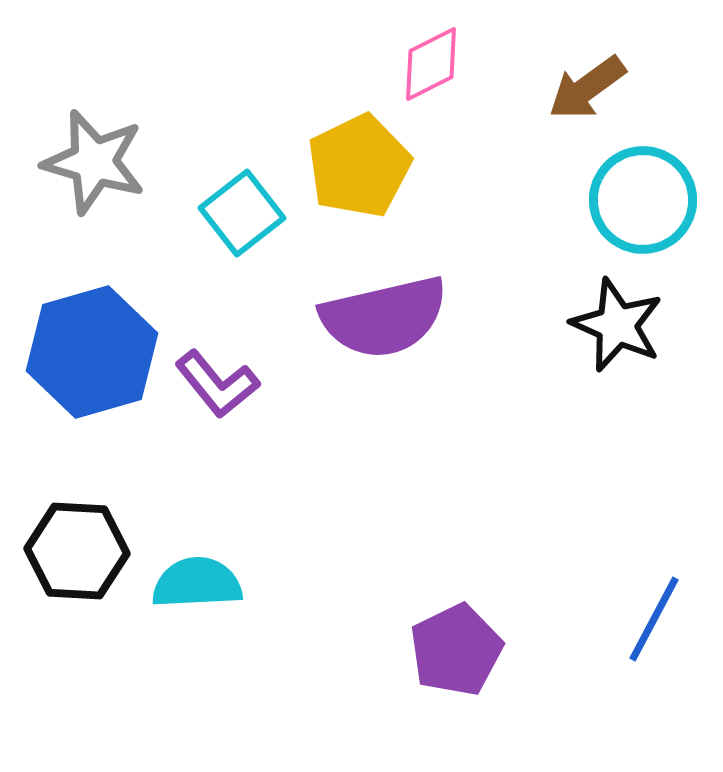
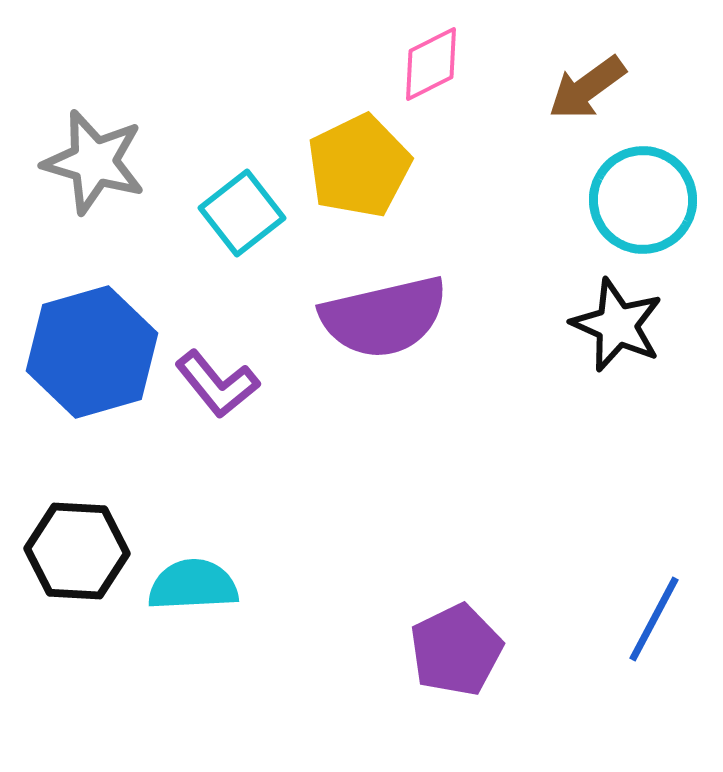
cyan semicircle: moved 4 px left, 2 px down
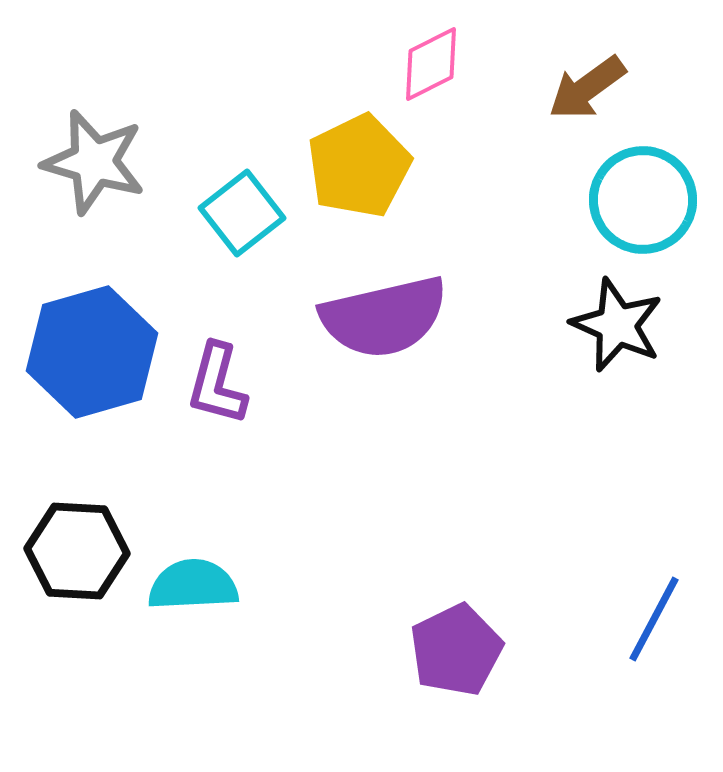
purple L-shape: rotated 54 degrees clockwise
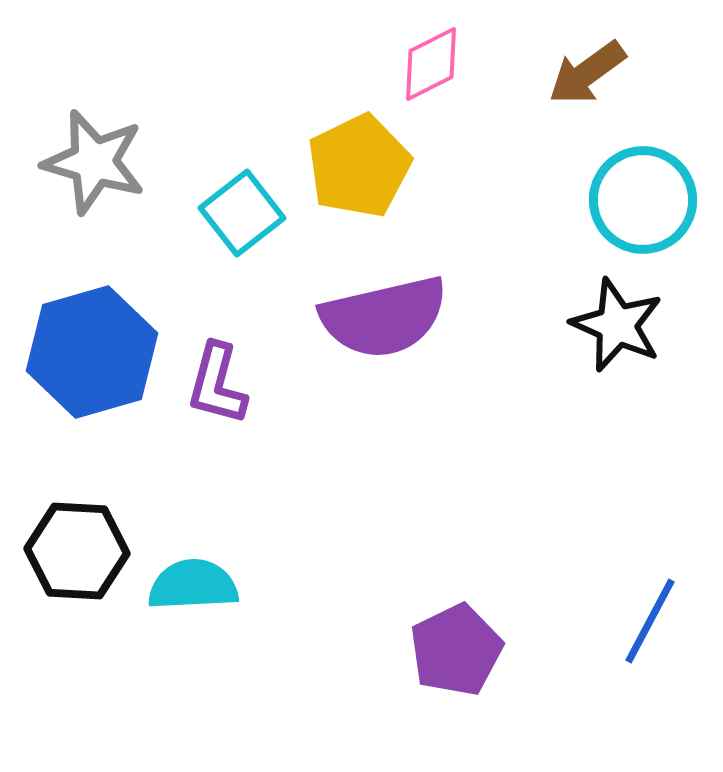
brown arrow: moved 15 px up
blue line: moved 4 px left, 2 px down
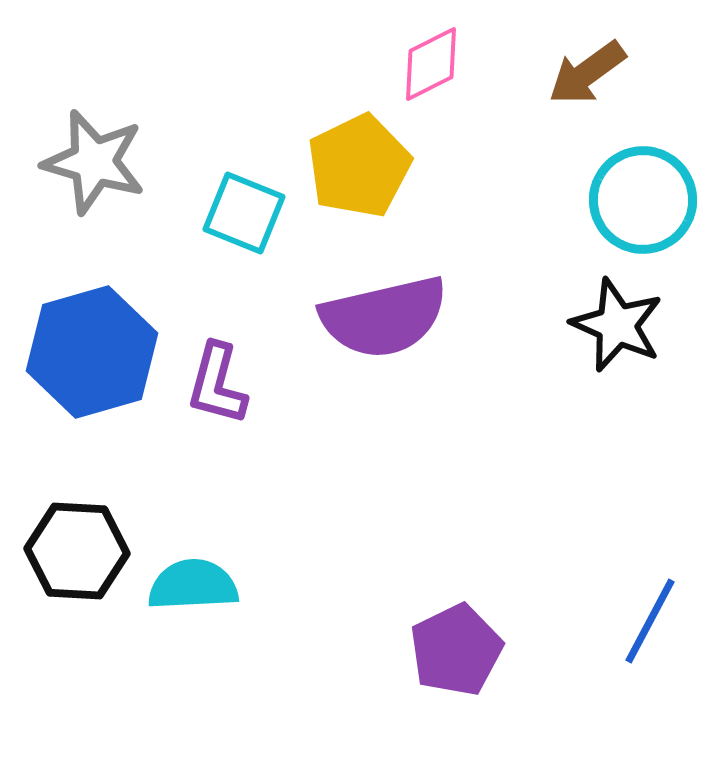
cyan square: moved 2 px right; rotated 30 degrees counterclockwise
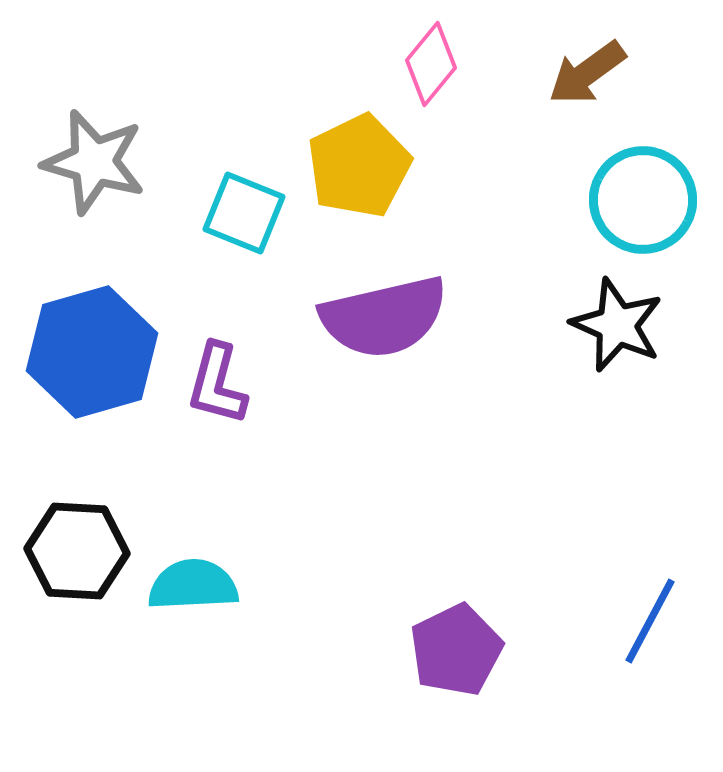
pink diamond: rotated 24 degrees counterclockwise
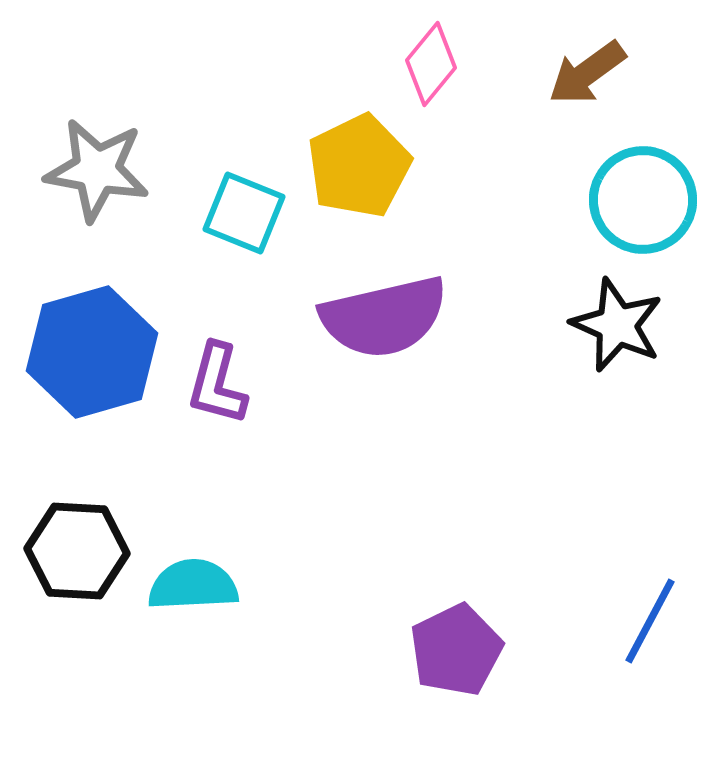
gray star: moved 3 px right, 8 px down; rotated 6 degrees counterclockwise
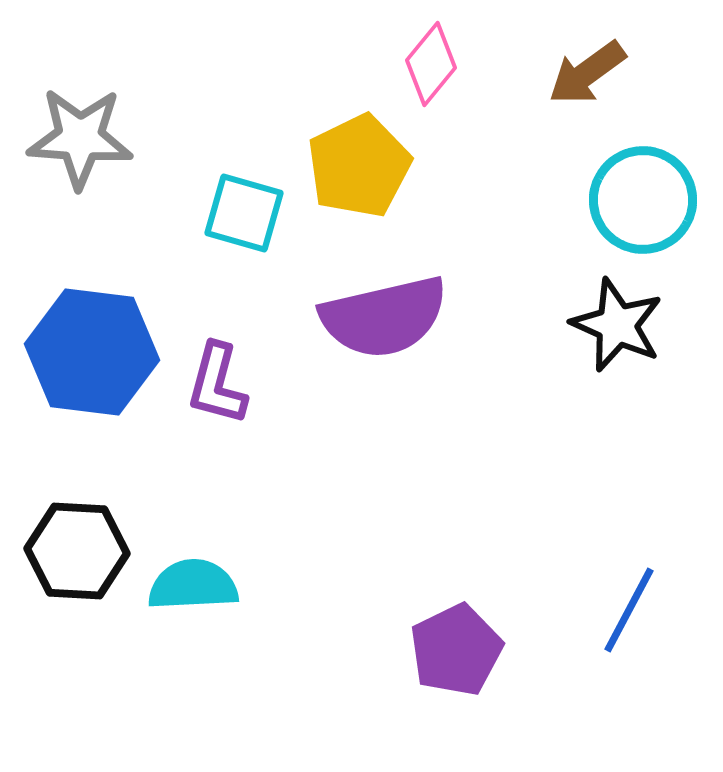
gray star: moved 17 px left, 32 px up; rotated 6 degrees counterclockwise
cyan square: rotated 6 degrees counterclockwise
blue hexagon: rotated 23 degrees clockwise
blue line: moved 21 px left, 11 px up
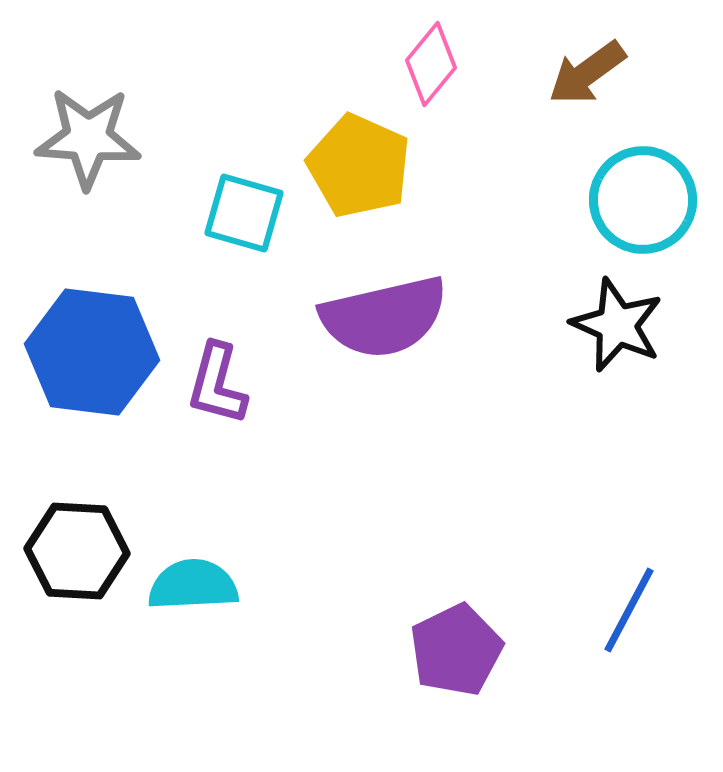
gray star: moved 8 px right
yellow pentagon: rotated 22 degrees counterclockwise
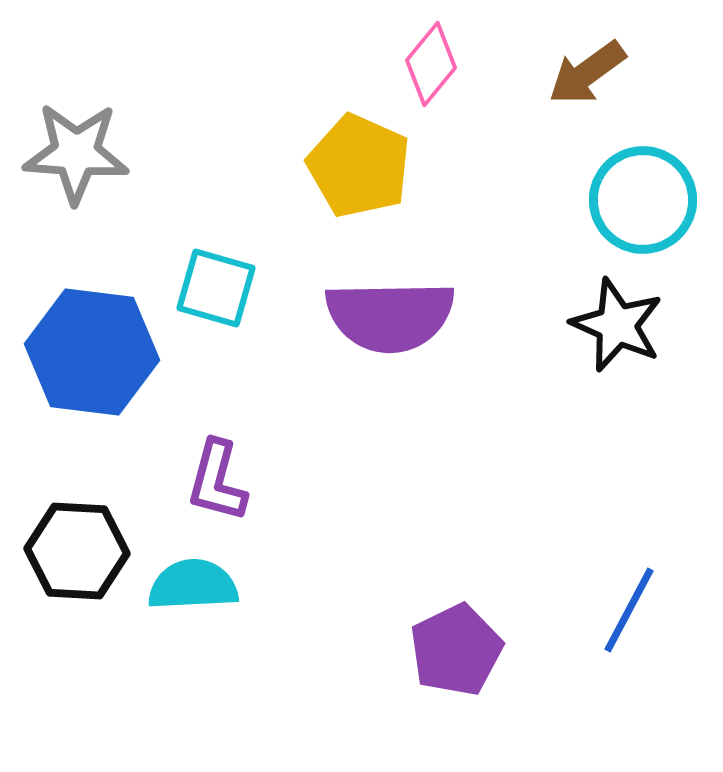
gray star: moved 12 px left, 15 px down
cyan square: moved 28 px left, 75 px down
purple semicircle: moved 6 px right, 1 px up; rotated 12 degrees clockwise
purple L-shape: moved 97 px down
